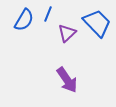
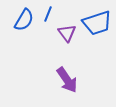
blue trapezoid: rotated 116 degrees clockwise
purple triangle: rotated 24 degrees counterclockwise
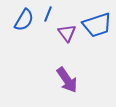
blue trapezoid: moved 2 px down
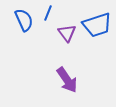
blue line: moved 1 px up
blue semicircle: rotated 55 degrees counterclockwise
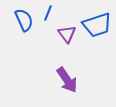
purple triangle: moved 1 px down
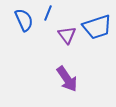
blue trapezoid: moved 2 px down
purple triangle: moved 1 px down
purple arrow: moved 1 px up
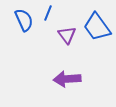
blue trapezoid: rotated 72 degrees clockwise
purple arrow: rotated 120 degrees clockwise
